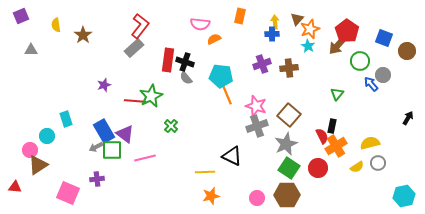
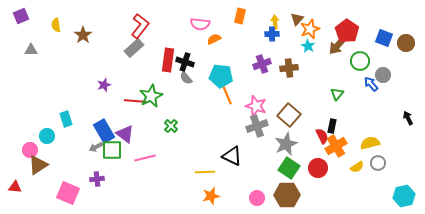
brown circle at (407, 51): moved 1 px left, 8 px up
black arrow at (408, 118): rotated 56 degrees counterclockwise
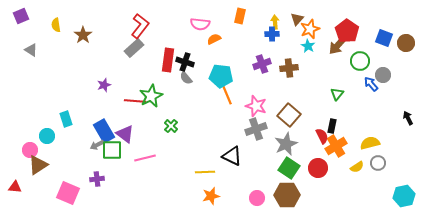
gray triangle at (31, 50): rotated 32 degrees clockwise
gray cross at (257, 126): moved 1 px left, 3 px down
gray arrow at (96, 147): moved 1 px right, 2 px up
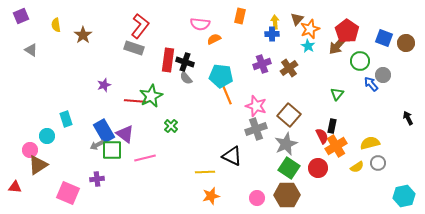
gray rectangle at (134, 48): rotated 60 degrees clockwise
brown cross at (289, 68): rotated 30 degrees counterclockwise
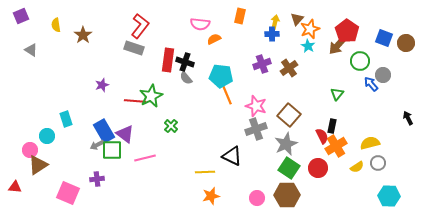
yellow arrow at (275, 22): rotated 16 degrees clockwise
purple star at (104, 85): moved 2 px left
cyan hexagon at (404, 196): moved 15 px left; rotated 15 degrees clockwise
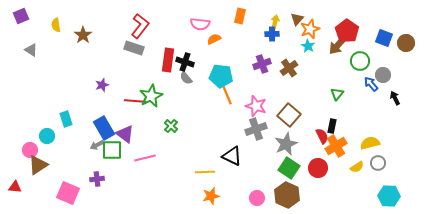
black arrow at (408, 118): moved 13 px left, 20 px up
blue rectangle at (104, 131): moved 3 px up
brown hexagon at (287, 195): rotated 25 degrees clockwise
